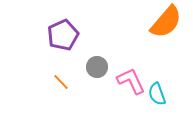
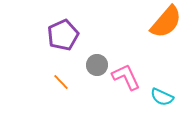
gray circle: moved 2 px up
pink L-shape: moved 5 px left, 4 px up
cyan semicircle: moved 5 px right, 3 px down; rotated 45 degrees counterclockwise
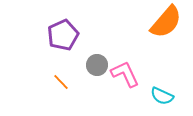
pink L-shape: moved 1 px left, 3 px up
cyan semicircle: moved 1 px up
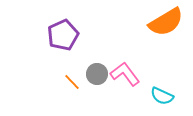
orange semicircle: rotated 18 degrees clockwise
gray circle: moved 9 px down
pink L-shape: rotated 12 degrees counterclockwise
orange line: moved 11 px right
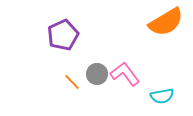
cyan semicircle: rotated 35 degrees counterclockwise
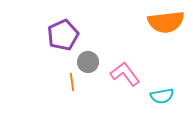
orange semicircle: rotated 24 degrees clockwise
gray circle: moved 9 px left, 12 px up
orange line: rotated 36 degrees clockwise
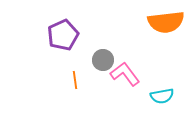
gray circle: moved 15 px right, 2 px up
orange line: moved 3 px right, 2 px up
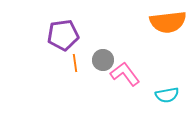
orange semicircle: moved 2 px right
purple pentagon: rotated 16 degrees clockwise
orange line: moved 17 px up
cyan semicircle: moved 5 px right, 1 px up
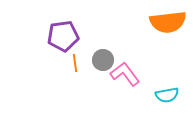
purple pentagon: moved 1 px down
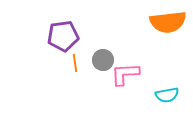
pink L-shape: rotated 56 degrees counterclockwise
